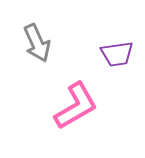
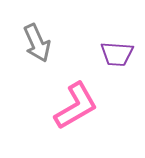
purple trapezoid: rotated 12 degrees clockwise
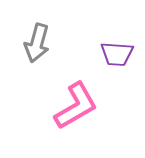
gray arrow: rotated 39 degrees clockwise
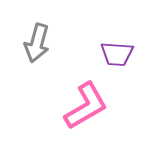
pink L-shape: moved 10 px right
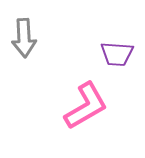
gray arrow: moved 13 px left, 5 px up; rotated 18 degrees counterclockwise
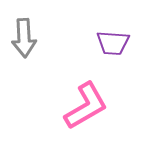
purple trapezoid: moved 4 px left, 11 px up
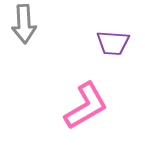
gray arrow: moved 14 px up
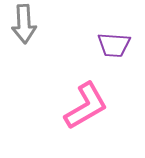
purple trapezoid: moved 1 px right, 2 px down
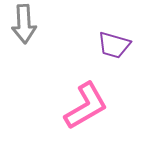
purple trapezoid: rotated 12 degrees clockwise
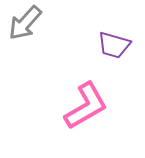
gray arrow: moved 1 px right, 1 px up; rotated 45 degrees clockwise
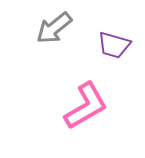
gray arrow: moved 29 px right, 5 px down; rotated 9 degrees clockwise
